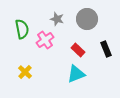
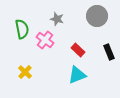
gray circle: moved 10 px right, 3 px up
pink cross: rotated 18 degrees counterclockwise
black rectangle: moved 3 px right, 3 px down
cyan triangle: moved 1 px right, 1 px down
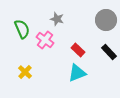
gray circle: moved 9 px right, 4 px down
green semicircle: rotated 12 degrees counterclockwise
black rectangle: rotated 21 degrees counterclockwise
cyan triangle: moved 2 px up
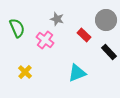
green semicircle: moved 5 px left, 1 px up
red rectangle: moved 6 px right, 15 px up
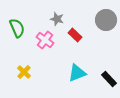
red rectangle: moved 9 px left
black rectangle: moved 27 px down
yellow cross: moved 1 px left
